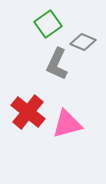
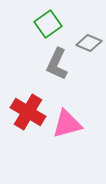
gray diamond: moved 6 px right, 1 px down
red cross: rotated 8 degrees counterclockwise
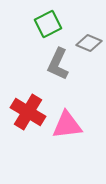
green square: rotated 8 degrees clockwise
gray L-shape: moved 1 px right
pink triangle: moved 1 px down; rotated 8 degrees clockwise
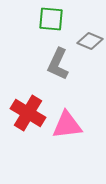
green square: moved 3 px right, 5 px up; rotated 32 degrees clockwise
gray diamond: moved 1 px right, 2 px up
red cross: moved 1 px down
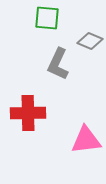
green square: moved 4 px left, 1 px up
red cross: rotated 32 degrees counterclockwise
pink triangle: moved 19 px right, 15 px down
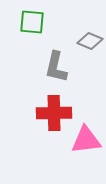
green square: moved 15 px left, 4 px down
gray L-shape: moved 2 px left, 3 px down; rotated 12 degrees counterclockwise
red cross: moved 26 px right
